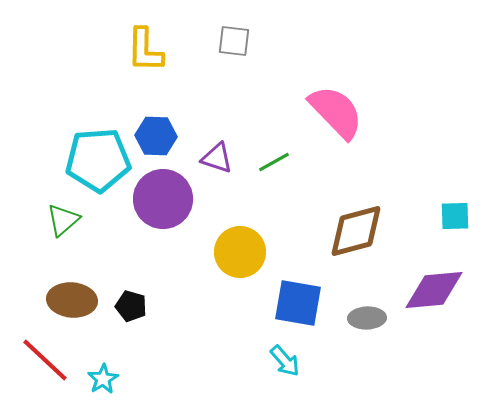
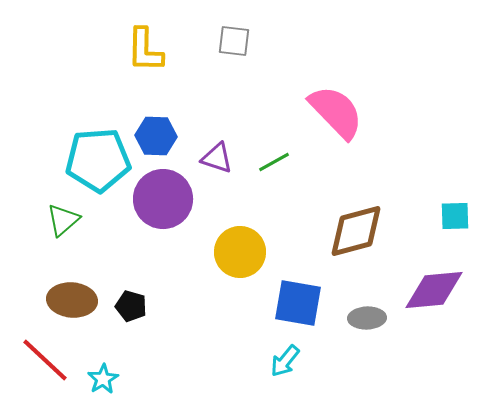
cyan arrow: rotated 80 degrees clockwise
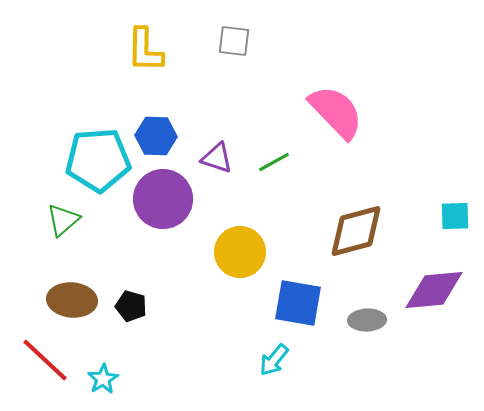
gray ellipse: moved 2 px down
cyan arrow: moved 11 px left, 1 px up
